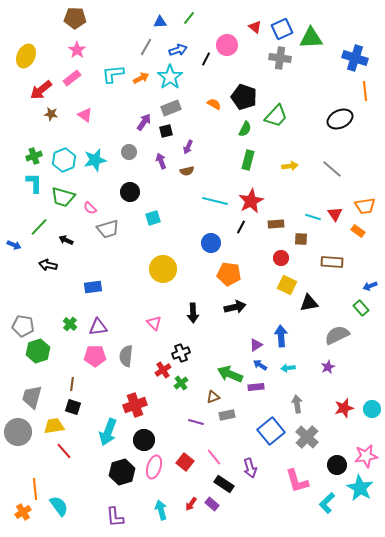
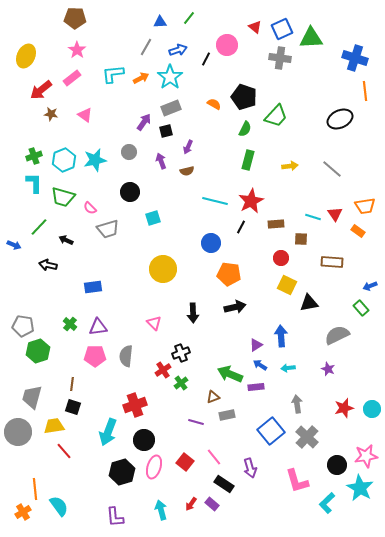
purple star at (328, 367): moved 2 px down; rotated 24 degrees counterclockwise
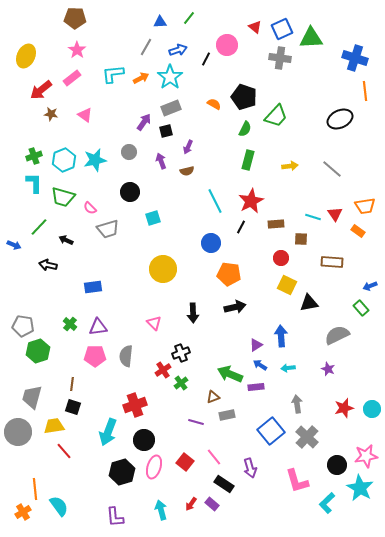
cyan line at (215, 201): rotated 50 degrees clockwise
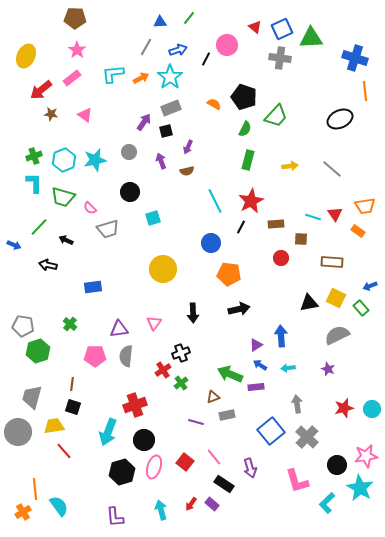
yellow square at (287, 285): moved 49 px right, 13 px down
black arrow at (235, 307): moved 4 px right, 2 px down
pink triangle at (154, 323): rotated 21 degrees clockwise
purple triangle at (98, 327): moved 21 px right, 2 px down
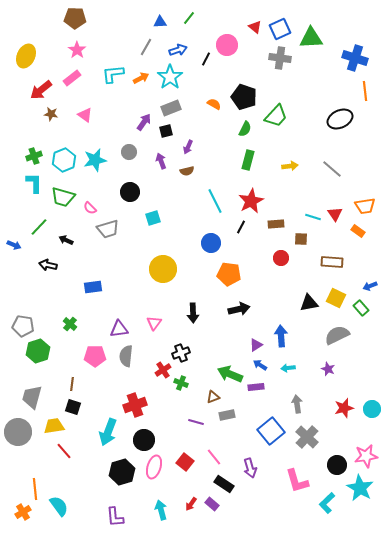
blue square at (282, 29): moved 2 px left
green cross at (181, 383): rotated 32 degrees counterclockwise
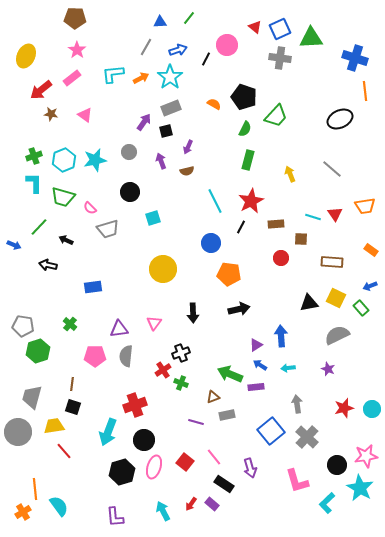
yellow arrow at (290, 166): moved 8 px down; rotated 105 degrees counterclockwise
orange rectangle at (358, 231): moved 13 px right, 19 px down
cyan arrow at (161, 510): moved 2 px right, 1 px down; rotated 12 degrees counterclockwise
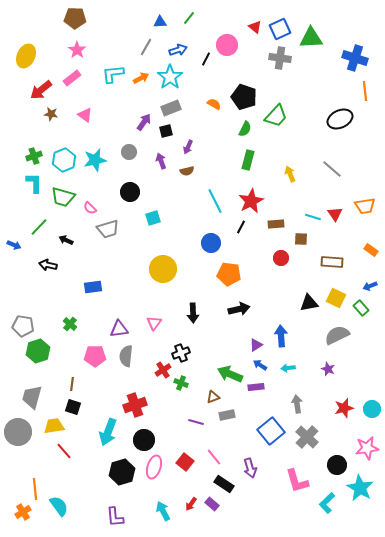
pink star at (366, 456): moved 1 px right, 8 px up
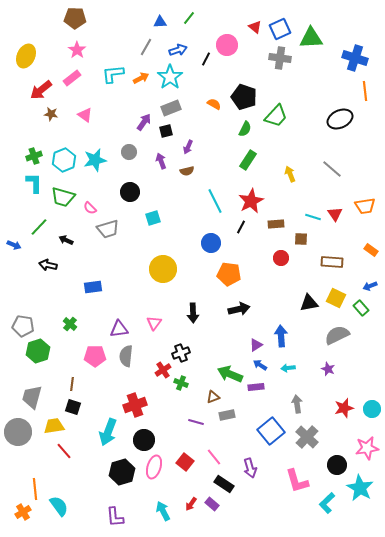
green rectangle at (248, 160): rotated 18 degrees clockwise
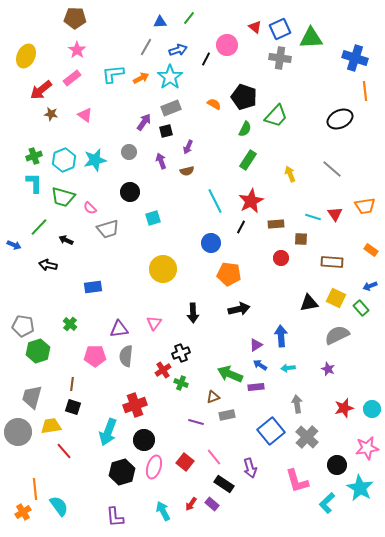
yellow trapezoid at (54, 426): moved 3 px left
